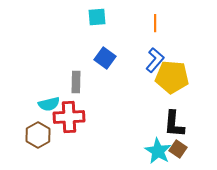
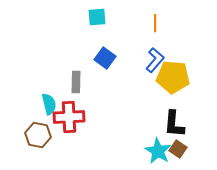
yellow pentagon: moved 1 px right
cyan semicircle: rotated 90 degrees counterclockwise
brown hexagon: rotated 20 degrees counterclockwise
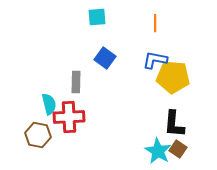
blue L-shape: rotated 120 degrees counterclockwise
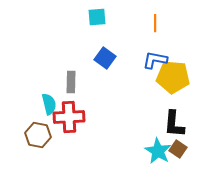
gray rectangle: moved 5 px left
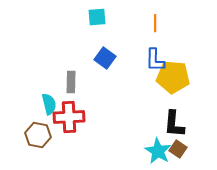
blue L-shape: rotated 100 degrees counterclockwise
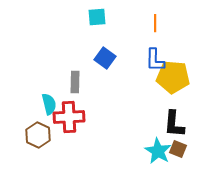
gray rectangle: moved 4 px right
brown hexagon: rotated 15 degrees clockwise
brown square: rotated 12 degrees counterclockwise
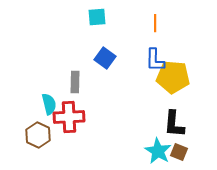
brown square: moved 1 px right, 3 px down
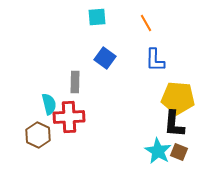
orange line: moved 9 px left; rotated 30 degrees counterclockwise
yellow pentagon: moved 5 px right, 21 px down
